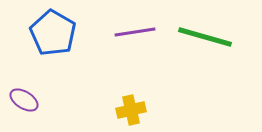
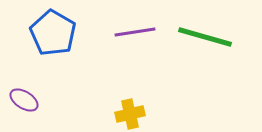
yellow cross: moved 1 px left, 4 px down
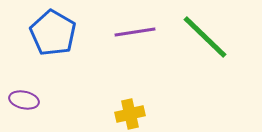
green line: rotated 28 degrees clockwise
purple ellipse: rotated 20 degrees counterclockwise
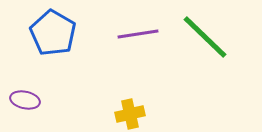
purple line: moved 3 px right, 2 px down
purple ellipse: moved 1 px right
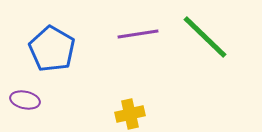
blue pentagon: moved 1 px left, 16 px down
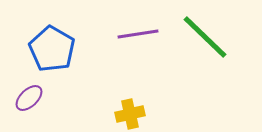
purple ellipse: moved 4 px right, 2 px up; rotated 56 degrees counterclockwise
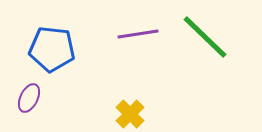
blue pentagon: rotated 24 degrees counterclockwise
purple ellipse: rotated 20 degrees counterclockwise
yellow cross: rotated 32 degrees counterclockwise
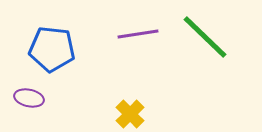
purple ellipse: rotated 76 degrees clockwise
